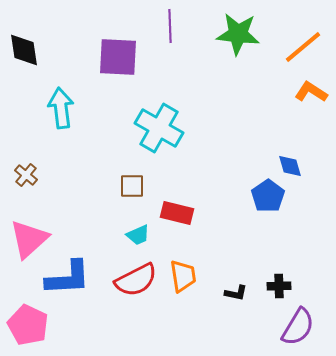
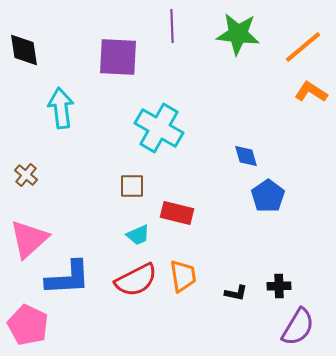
purple line: moved 2 px right
blue diamond: moved 44 px left, 10 px up
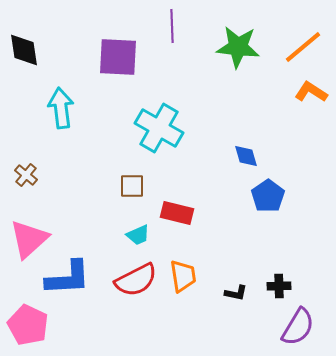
green star: moved 13 px down
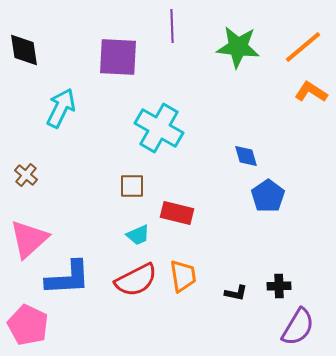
cyan arrow: rotated 33 degrees clockwise
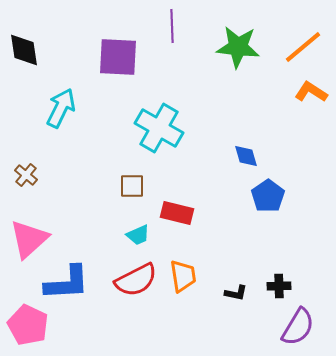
blue L-shape: moved 1 px left, 5 px down
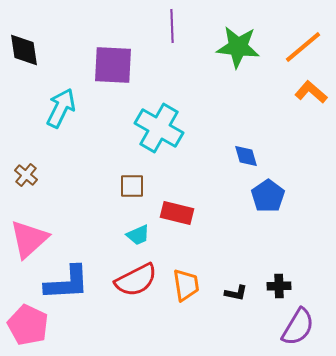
purple square: moved 5 px left, 8 px down
orange L-shape: rotated 8 degrees clockwise
orange trapezoid: moved 3 px right, 9 px down
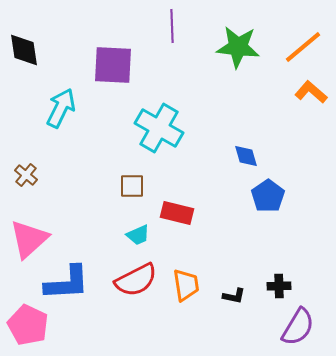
black L-shape: moved 2 px left, 3 px down
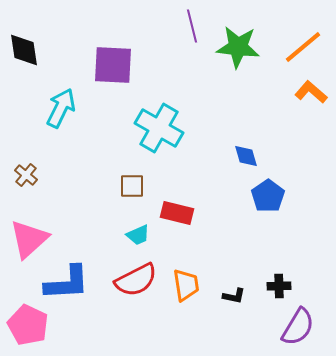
purple line: moved 20 px right; rotated 12 degrees counterclockwise
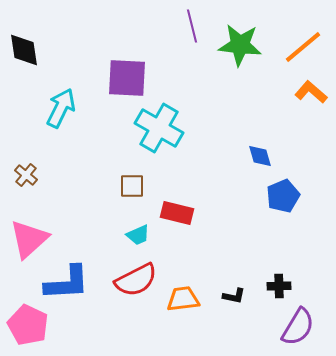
green star: moved 2 px right, 2 px up
purple square: moved 14 px right, 13 px down
blue diamond: moved 14 px right
blue pentagon: moved 15 px right; rotated 12 degrees clockwise
orange trapezoid: moved 3 px left, 14 px down; rotated 88 degrees counterclockwise
